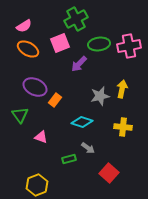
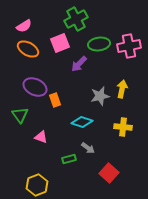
orange rectangle: rotated 56 degrees counterclockwise
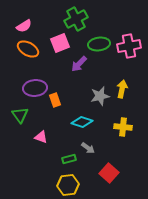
purple ellipse: moved 1 px down; rotated 30 degrees counterclockwise
yellow hexagon: moved 31 px right; rotated 15 degrees clockwise
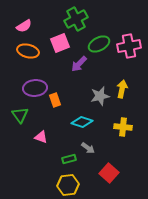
green ellipse: rotated 20 degrees counterclockwise
orange ellipse: moved 2 px down; rotated 15 degrees counterclockwise
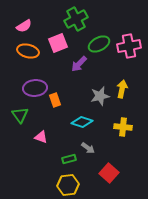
pink square: moved 2 px left
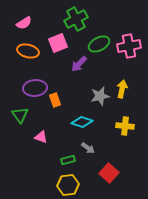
pink semicircle: moved 3 px up
yellow cross: moved 2 px right, 1 px up
green rectangle: moved 1 px left, 1 px down
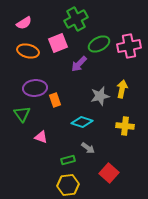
green triangle: moved 2 px right, 1 px up
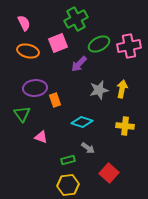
pink semicircle: rotated 84 degrees counterclockwise
gray star: moved 1 px left, 6 px up
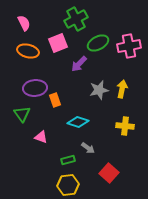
green ellipse: moved 1 px left, 1 px up
cyan diamond: moved 4 px left
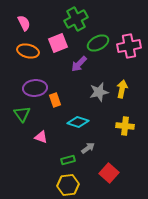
gray star: moved 2 px down
gray arrow: rotated 72 degrees counterclockwise
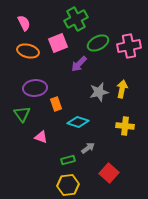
orange rectangle: moved 1 px right, 4 px down
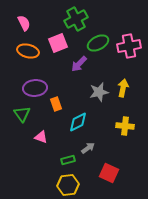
yellow arrow: moved 1 px right, 1 px up
cyan diamond: rotated 45 degrees counterclockwise
red square: rotated 18 degrees counterclockwise
